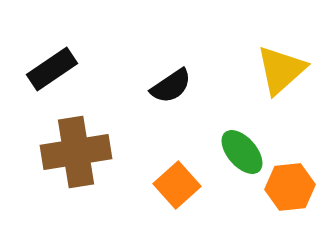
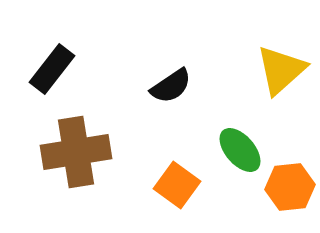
black rectangle: rotated 18 degrees counterclockwise
green ellipse: moved 2 px left, 2 px up
orange square: rotated 12 degrees counterclockwise
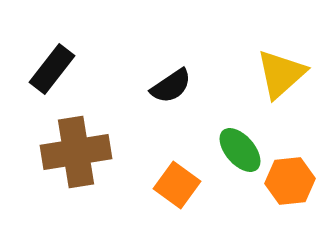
yellow triangle: moved 4 px down
orange hexagon: moved 6 px up
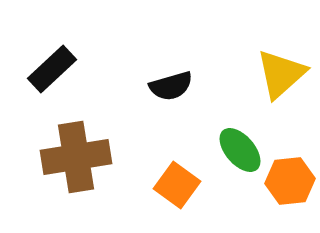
black rectangle: rotated 9 degrees clockwise
black semicircle: rotated 18 degrees clockwise
brown cross: moved 5 px down
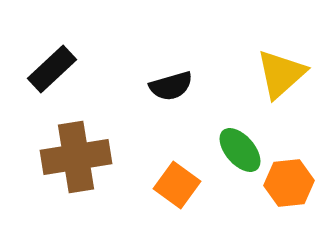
orange hexagon: moved 1 px left, 2 px down
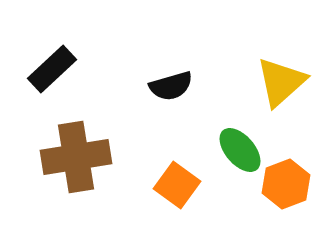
yellow triangle: moved 8 px down
orange hexagon: moved 3 px left, 1 px down; rotated 15 degrees counterclockwise
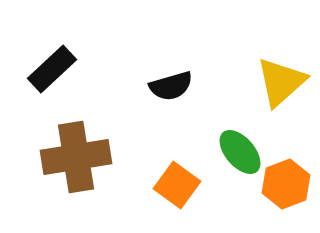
green ellipse: moved 2 px down
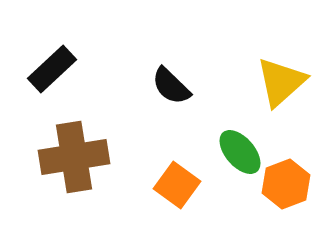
black semicircle: rotated 60 degrees clockwise
brown cross: moved 2 px left
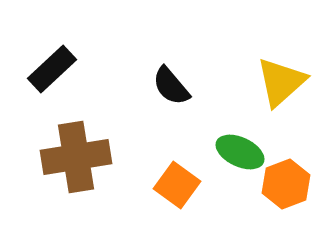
black semicircle: rotated 6 degrees clockwise
green ellipse: rotated 24 degrees counterclockwise
brown cross: moved 2 px right
